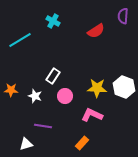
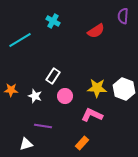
white hexagon: moved 2 px down
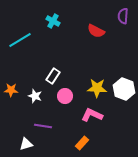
red semicircle: rotated 60 degrees clockwise
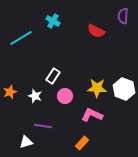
cyan line: moved 1 px right, 2 px up
orange star: moved 1 px left, 2 px down; rotated 24 degrees counterclockwise
white triangle: moved 2 px up
